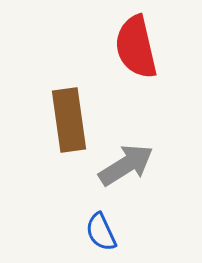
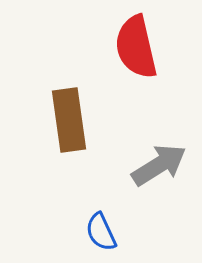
gray arrow: moved 33 px right
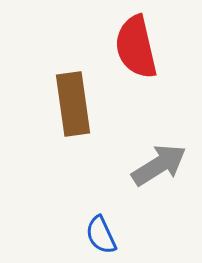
brown rectangle: moved 4 px right, 16 px up
blue semicircle: moved 3 px down
